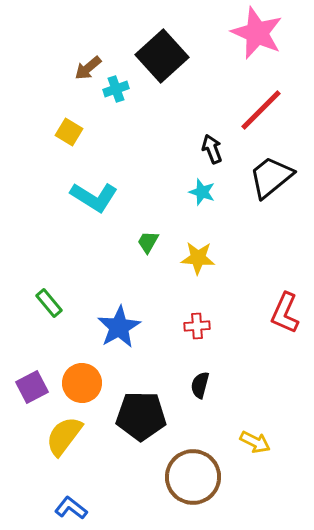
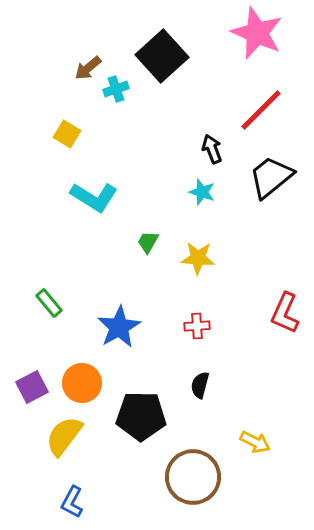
yellow square: moved 2 px left, 2 px down
blue L-shape: moved 1 px right, 6 px up; rotated 100 degrees counterclockwise
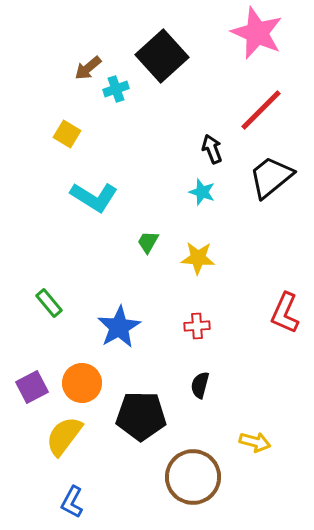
yellow arrow: rotated 12 degrees counterclockwise
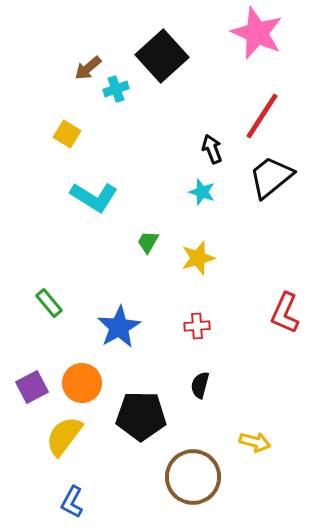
red line: moved 1 px right, 6 px down; rotated 12 degrees counterclockwise
yellow star: rotated 20 degrees counterclockwise
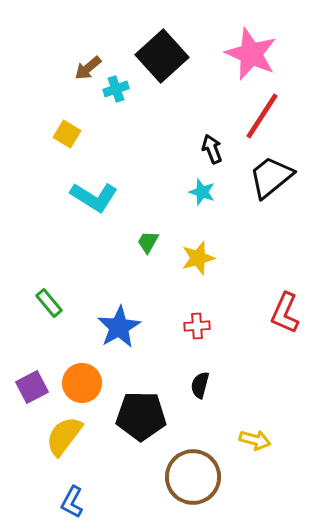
pink star: moved 6 px left, 21 px down
yellow arrow: moved 2 px up
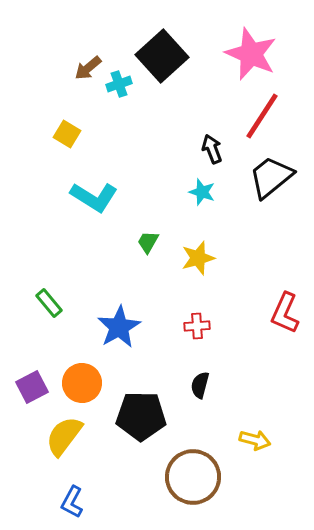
cyan cross: moved 3 px right, 5 px up
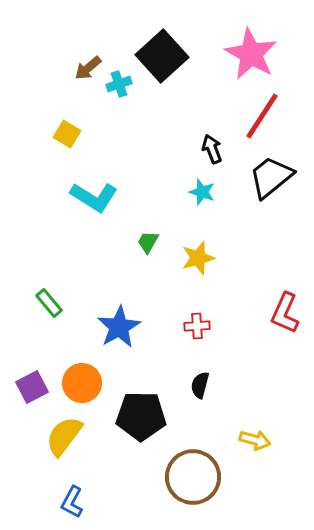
pink star: rotated 6 degrees clockwise
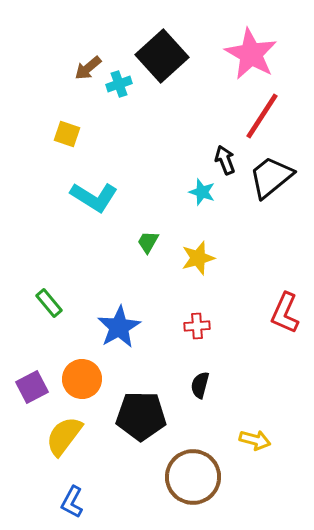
yellow square: rotated 12 degrees counterclockwise
black arrow: moved 13 px right, 11 px down
orange circle: moved 4 px up
